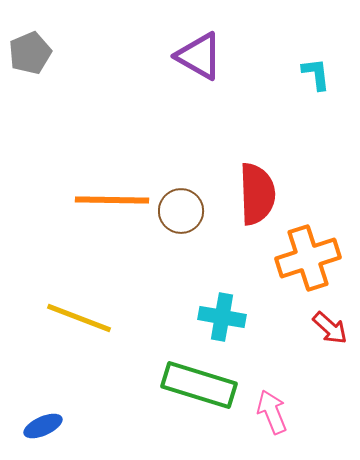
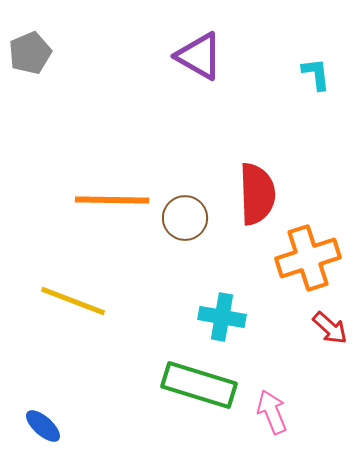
brown circle: moved 4 px right, 7 px down
yellow line: moved 6 px left, 17 px up
blue ellipse: rotated 66 degrees clockwise
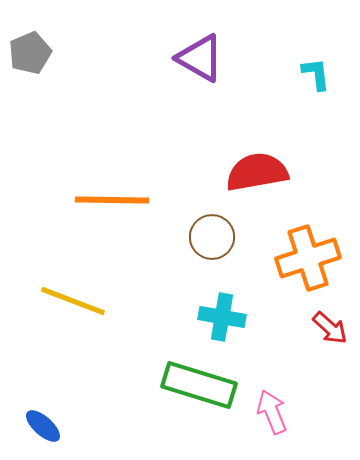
purple triangle: moved 1 px right, 2 px down
red semicircle: moved 22 px up; rotated 98 degrees counterclockwise
brown circle: moved 27 px right, 19 px down
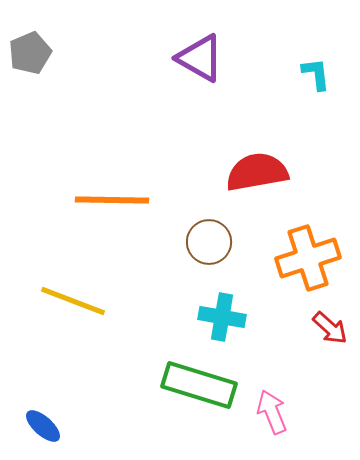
brown circle: moved 3 px left, 5 px down
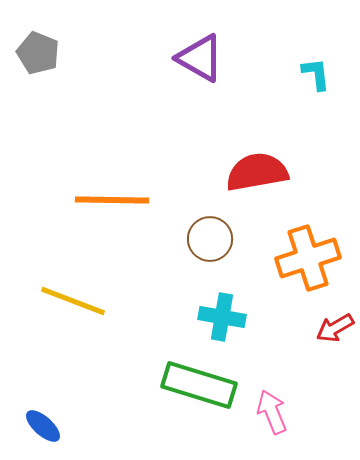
gray pentagon: moved 8 px right; rotated 27 degrees counterclockwise
brown circle: moved 1 px right, 3 px up
red arrow: moved 5 px right; rotated 108 degrees clockwise
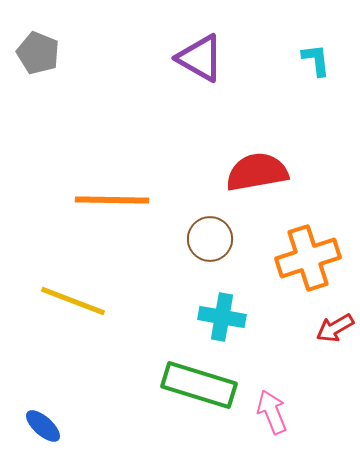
cyan L-shape: moved 14 px up
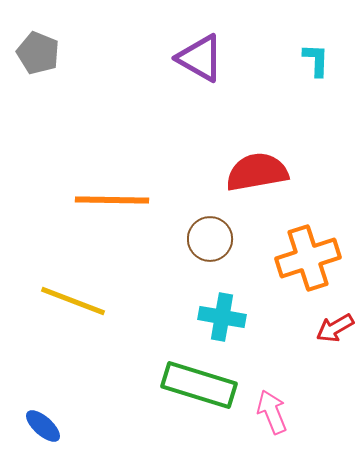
cyan L-shape: rotated 9 degrees clockwise
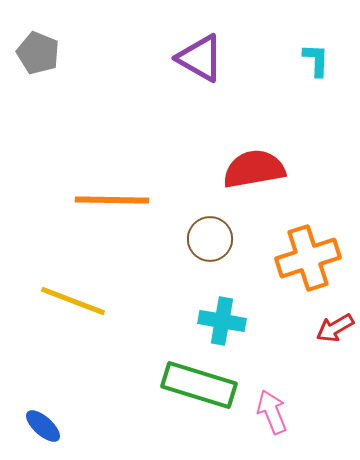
red semicircle: moved 3 px left, 3 px up
cyan cross: moved 4 px down
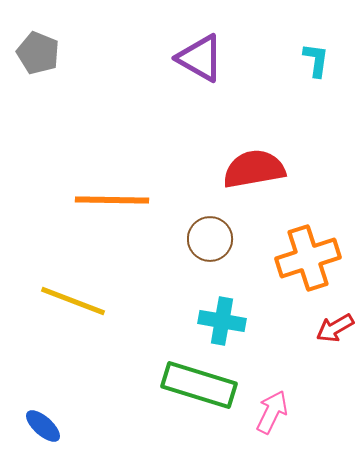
cyan L-shape: rotated 6 degrees clockwise
pink arrow: rotated 48 degrees clockwise
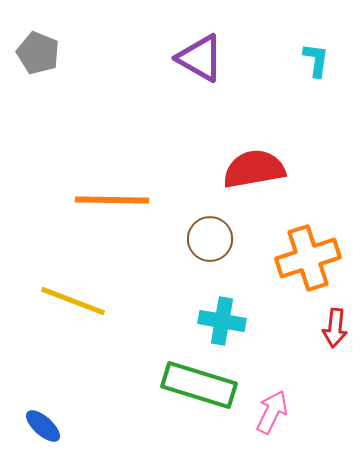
red arrow: rotated 54 degrees counterclockwise
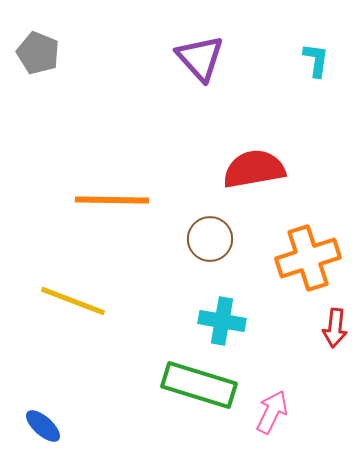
purple triangle: rotated 18 degrees clockwise
